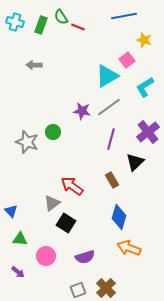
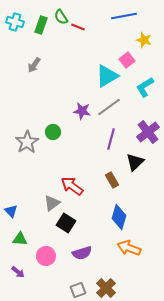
gray arrow: rotated 56 degrees counterclockwise
gray star: rotated 20 degrees clockwise
purple semicircle: moved 3 px left, 4 px up
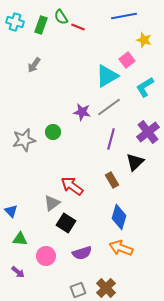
purple star: moved 1 px down
gray star: moved 3 px left, 2 px up; rotated 20 degrees clockwise
orange arrow: moved 8 px left
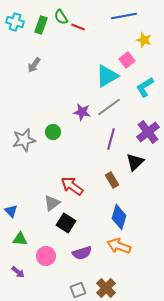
orange arrow: moved 2 px left, 2 px up
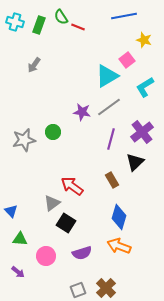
green rectangle: moved 2 px left
purple cross: moved 6 px left
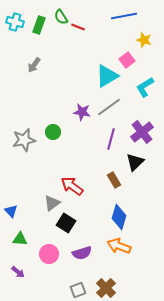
brown rectangle: moved 2 px right
pink circle: moved 3 px right, 2 px up
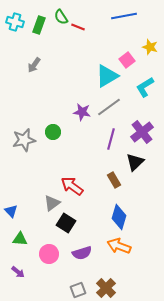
yellow star: moved 6 px right, 7 px down
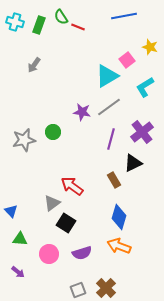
black triangle: moved 2 px left, 1 px down; rotated 18 degrees clockwise
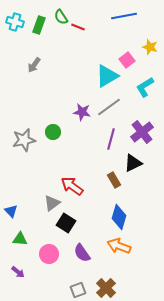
purple semicircle: rotated 72 degrees clockwise
